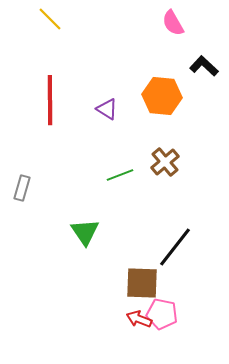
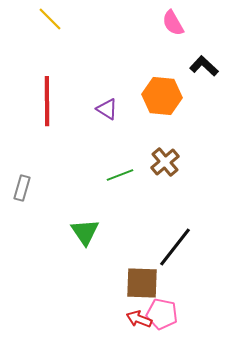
red line: moved 3 px left, 1 px down
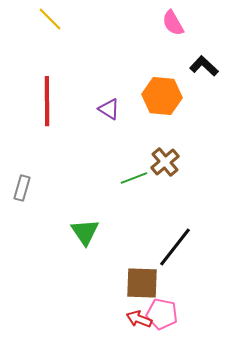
purple triangle: moved 2 px right
green line: moved 14 px right, 3 px down
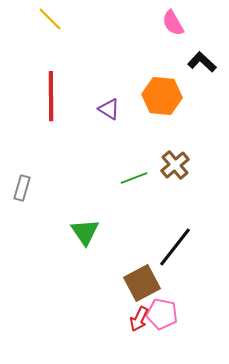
black L-shape: moved 2 px left, 4 px up
red line: moved 4 px right, 5 px up
brown cross: moved 10 px right, 3 px down
brown square: rotated 30 degrees counterclockwise
red arrow: rotated 85 degrees counterclockwise
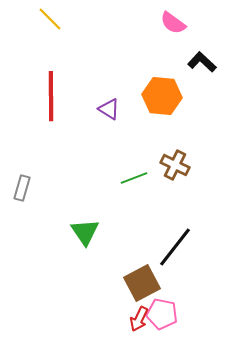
pink semicircle: rotated 24 degrees counterclockwise
brown cross: rotated 24 degrees counterclockwise
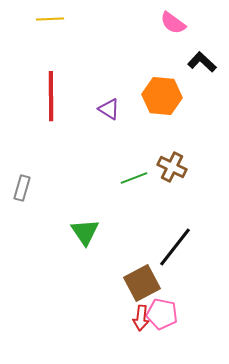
yellow line: rotated 48 degrees counterclockwise
brown cross: moved 3 px left, 2 px down
red arrow: moved 2 px right, 1 px up; rotated 20 degrees counterclockwise
